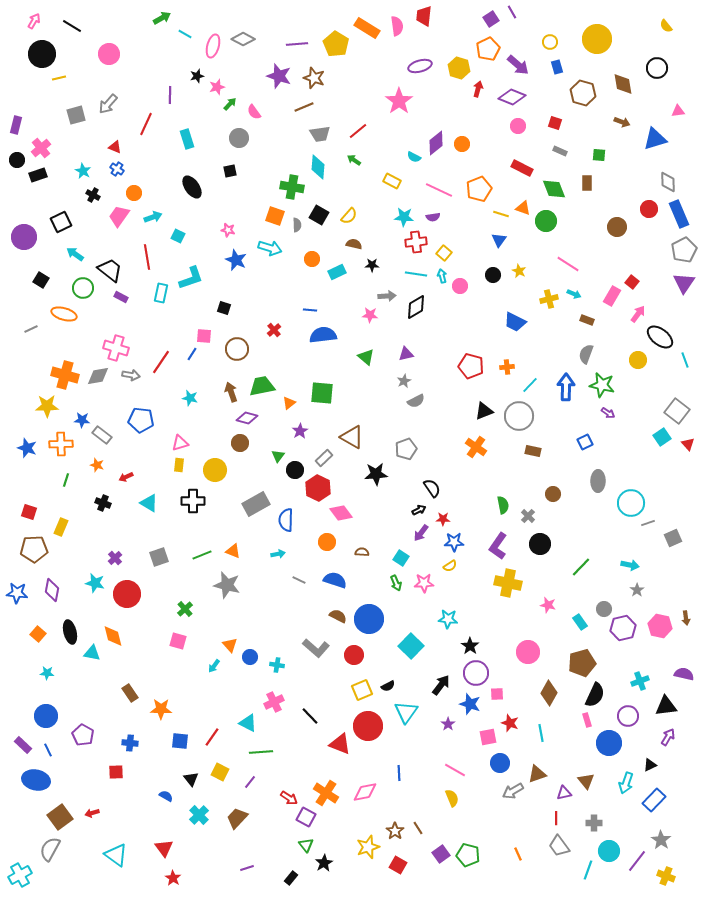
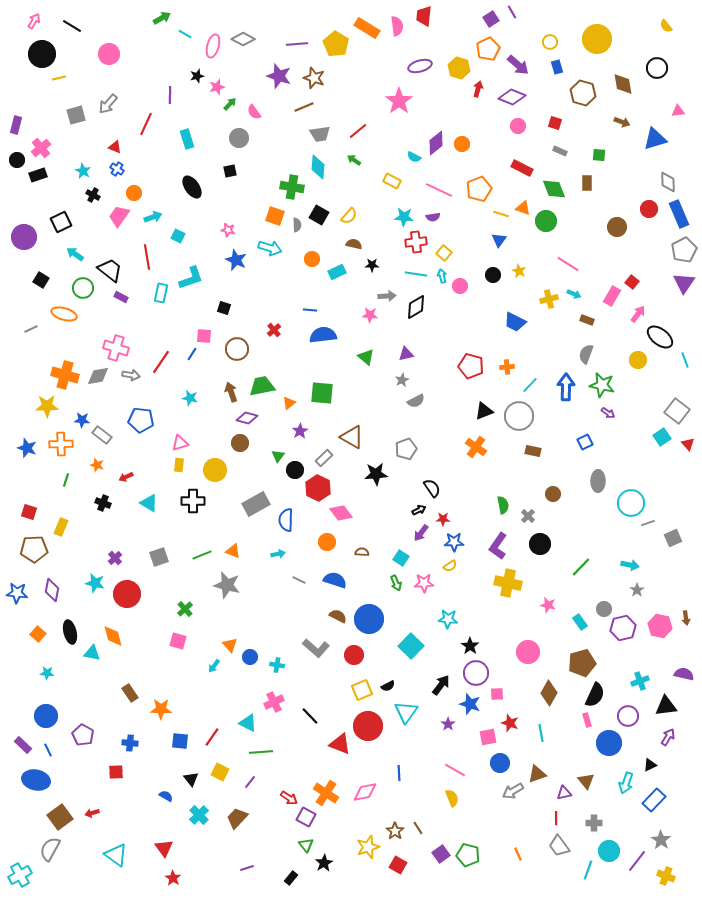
gray star at (404, 381): moved 2 px left, 1 px up
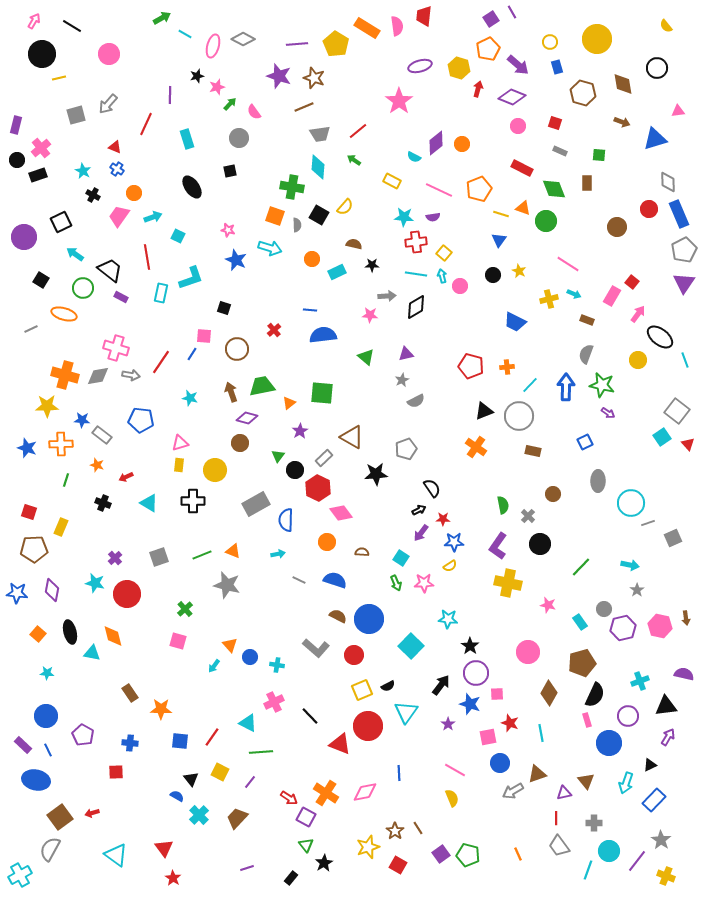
yellow semicircle at (349, 216): moved 4 px left, 9 px up
blue semicircle at (166, 796): moved 11 px right
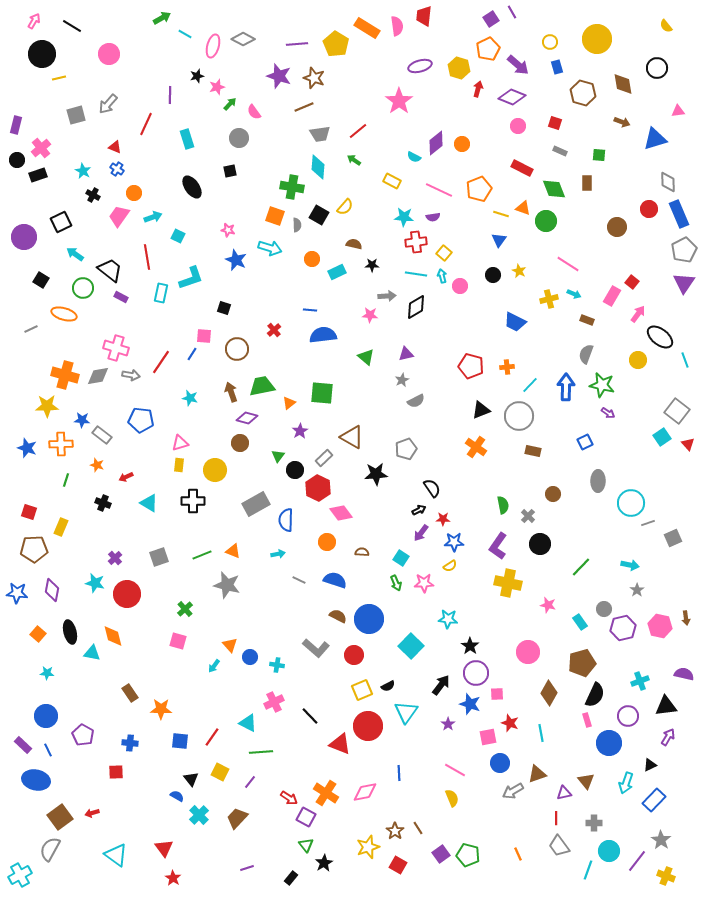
black triangle at (484, 411): moved 3 px left, 1 px up
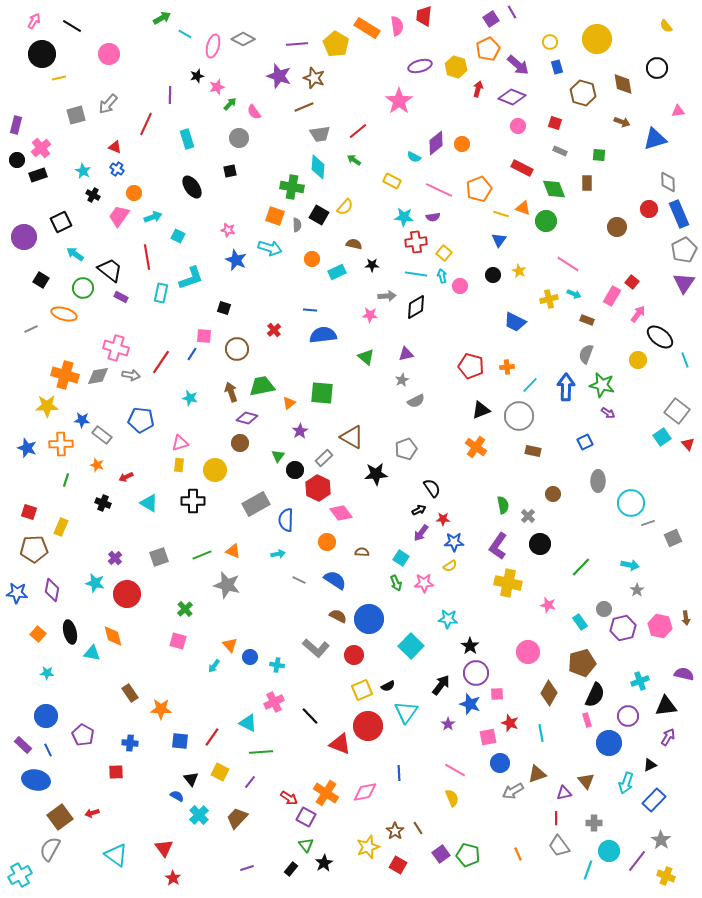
yellow hexagon at (459, 68): moved 3 px left, 1 px up
blue semicircle at (335, 580): rotated 15 degrees clockwise
black rectangle at (291, 878): moved 9 px up
